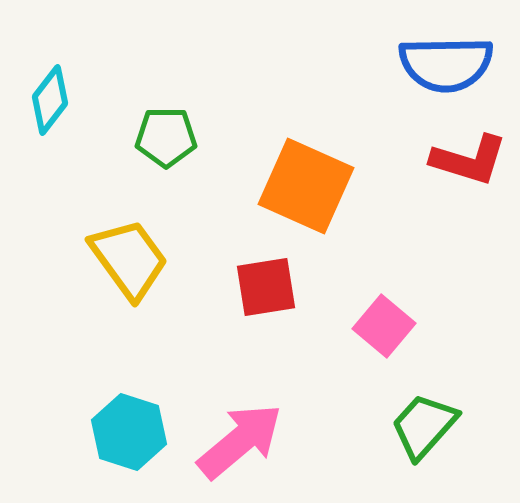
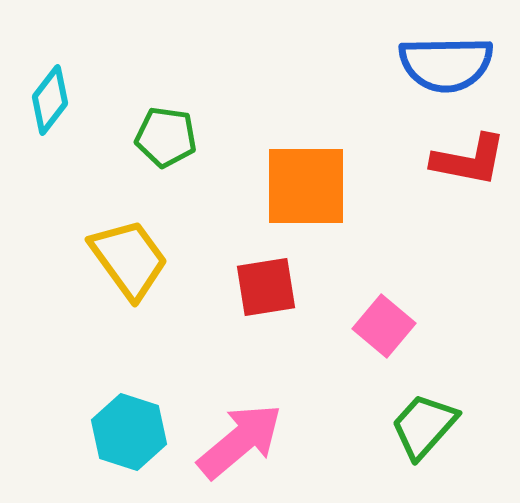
green pentagon: rotated 8 degrees clockwise
red L-shape: rotated 6 degrees counterclockwise
orange square: rotated 24 degrees counterclockwise
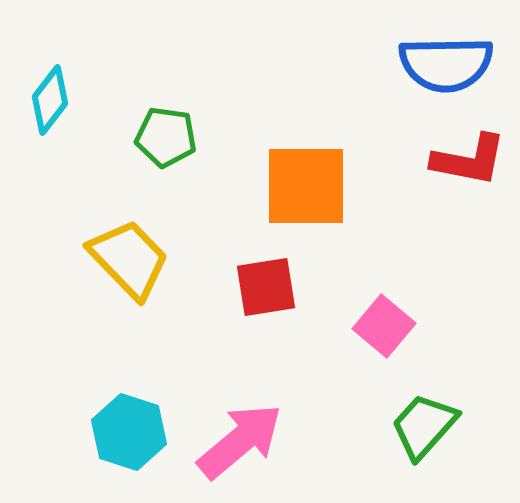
yellow trapezoid: rotated 8 degrees counterclockwise
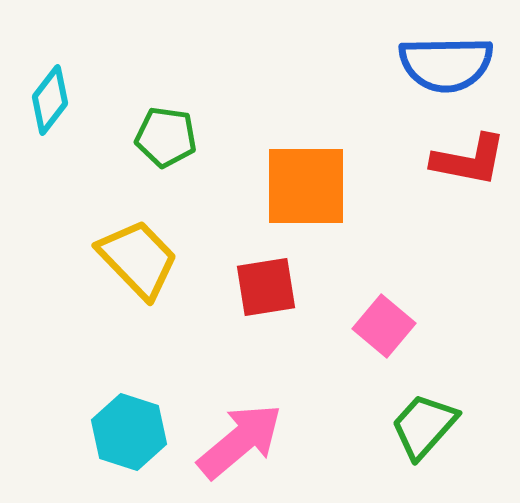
yellow trapezoid: moved 9 px right
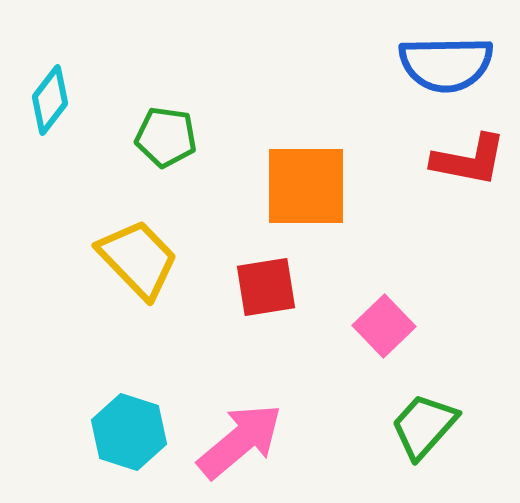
pink square: rotated 6 degrees clockwise
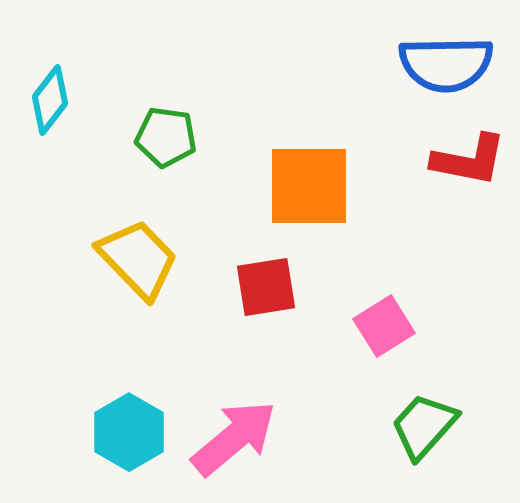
orange square: moved 3 px right
pink square: rotated 12 degrees clockwise
cyan hexagon: rotated 12 degrees clockwise
pink arrow: moved 6 px left, 3 px up
